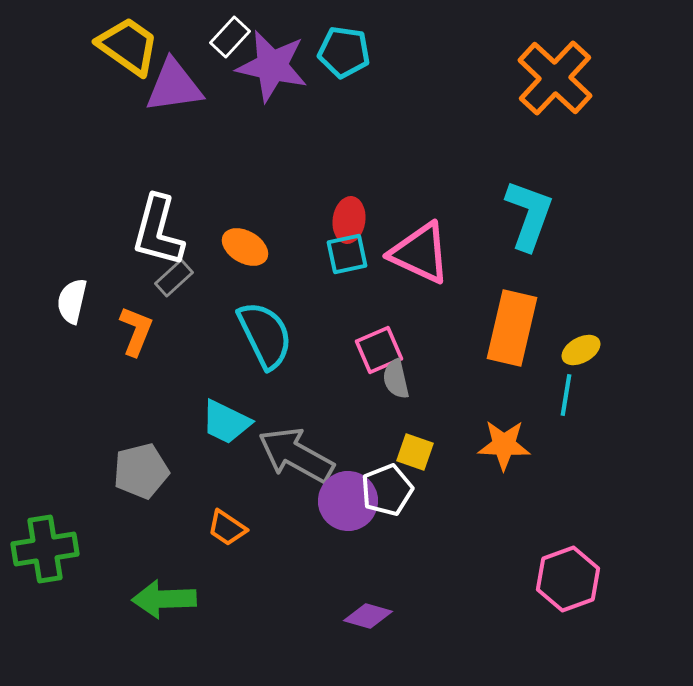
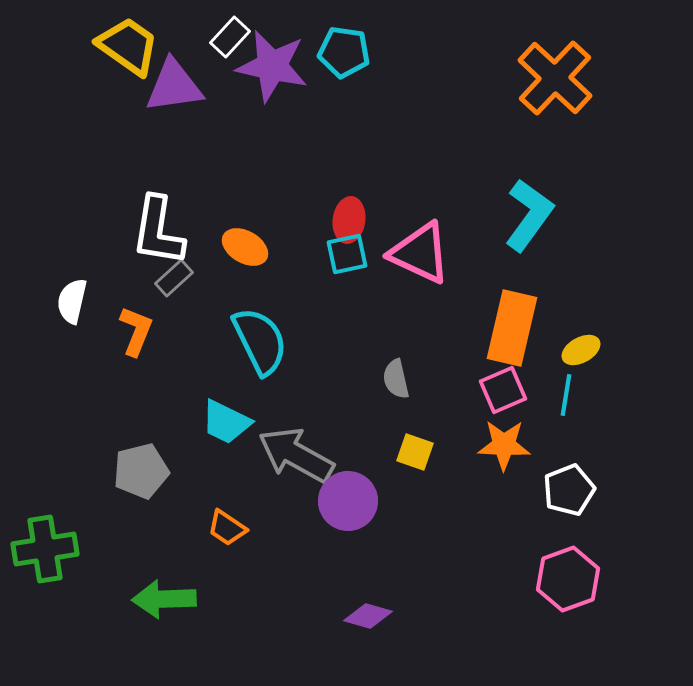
cyan L-shape: rotated 16 degrees clockwise
white L-shape: rotated 6 degrees counterclockwise
cyan semicircle: moved 5 px left, 6 px down
pink square: moved 124 px right, 40 px down
white pentagon: moved 182 px right
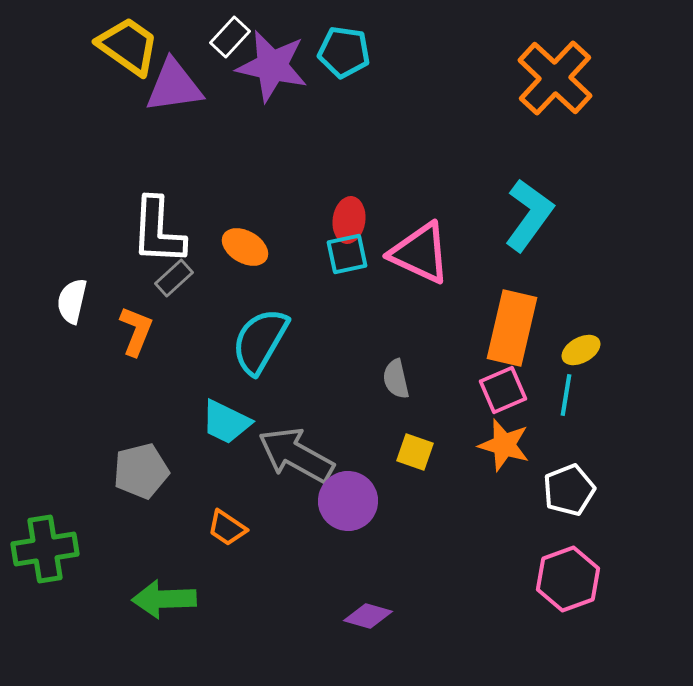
white L-shape: rotated 6 degrees counterclockwise
cyan semicircle: rotated 124 degrees counterclockwise
orange star: rotated 14 degrees clockwise
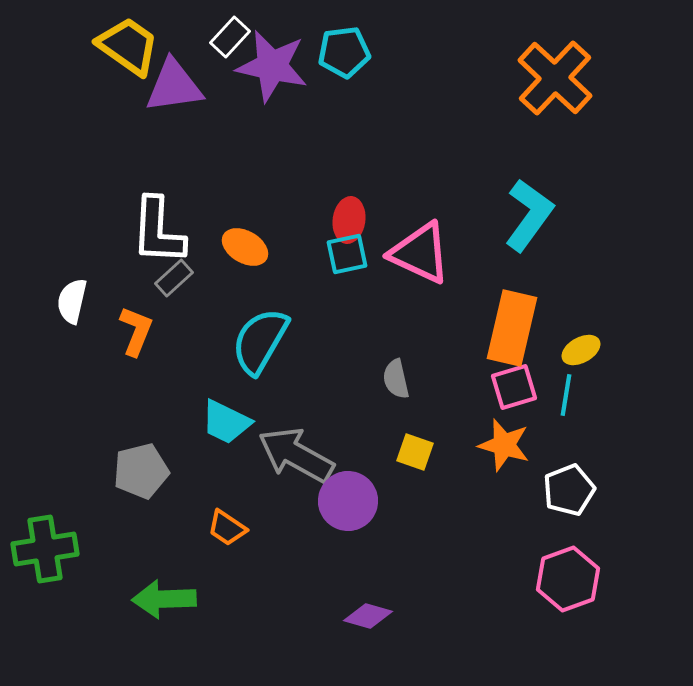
cyan pentagon: rotated 15 degrees counterclockwise
pink square: moved 11 px right, 3 px up; rotated 6 degrees clockwise
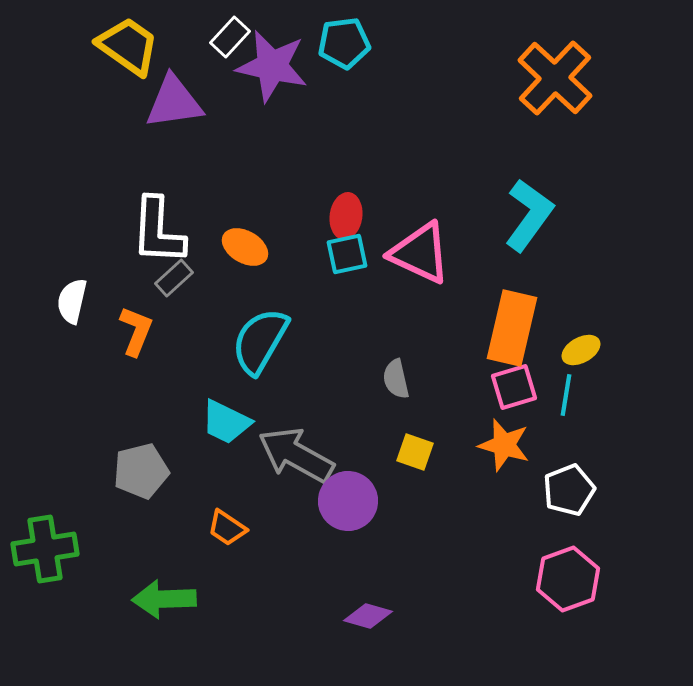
cyan pentagon: moved 9 px up
purple triangle: moved 16 px down
red ellipse: moved 3 px left, 4 px up
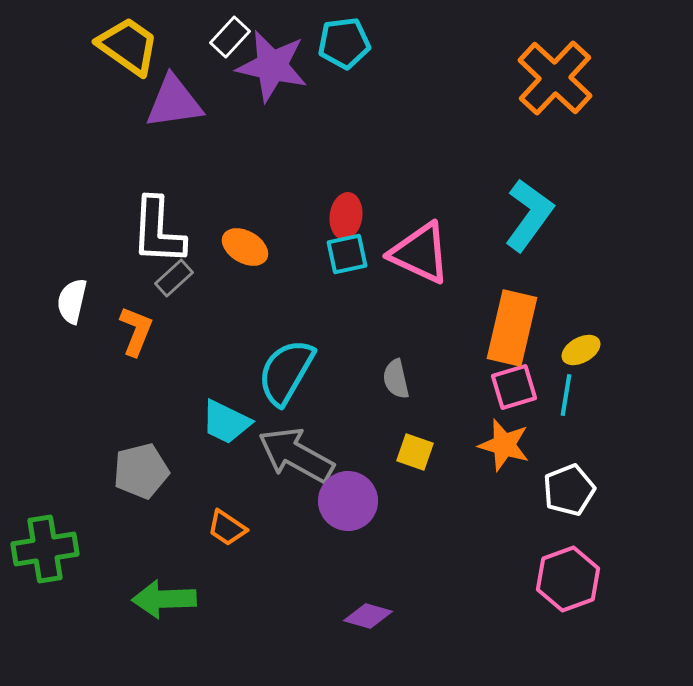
cyan semicircle: moved 26 px right, 31 px down
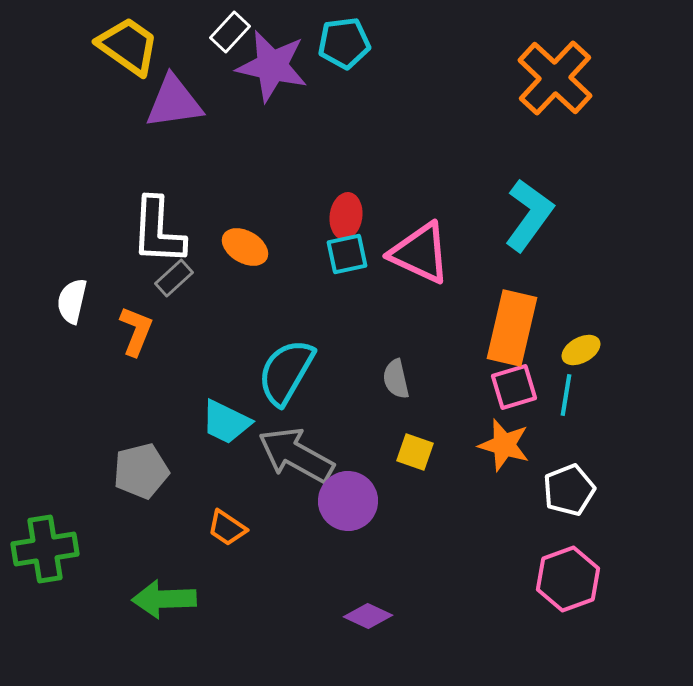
white rectangle: moved 5 px up
purple diamond: rotated 9 degrees clockwise
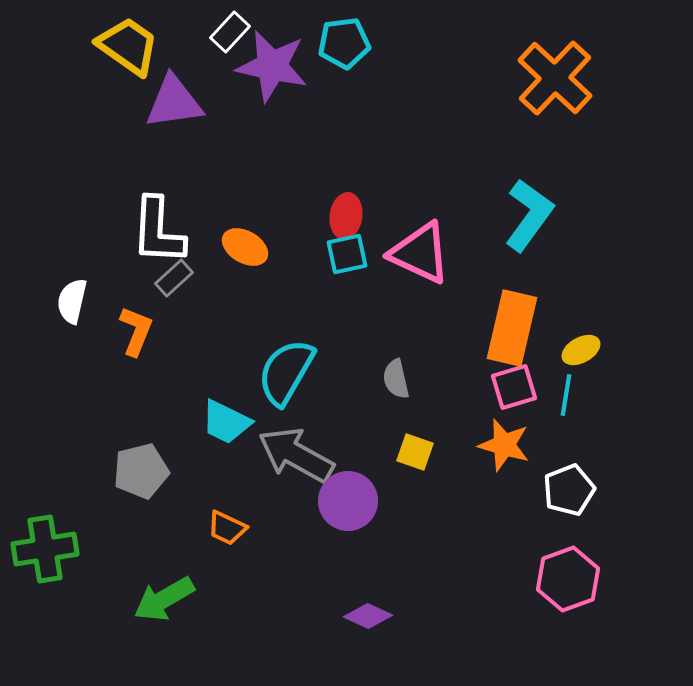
orange trapezoid: rotated 9 degrees counterclockwise
green arrow: rotated 28 degrees counterclockwise
